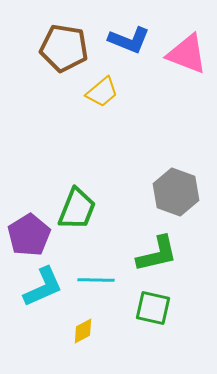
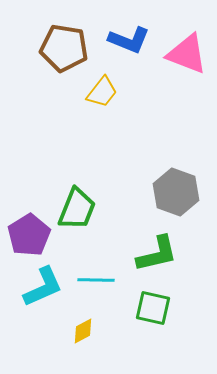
yellow trapezoid: rotated 12 degrees counterclockwise
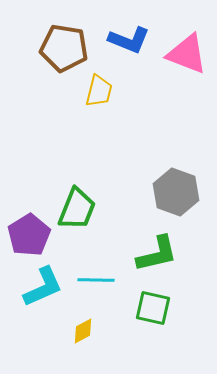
yellow trapezoid: moved 3 px left, 1 px up; rotated 24 degrees counterclockwise
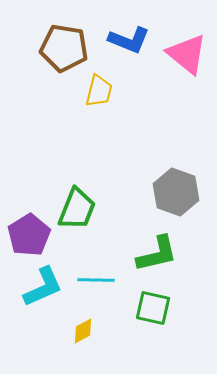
pink triangle: rotated 18 degrees clockwise
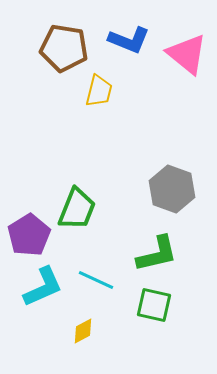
gray hexagon: moved 4 px left, 3 px up
cyan line: rotated 24 degrees clockwise
green square: moved 1 px right, 3 px up
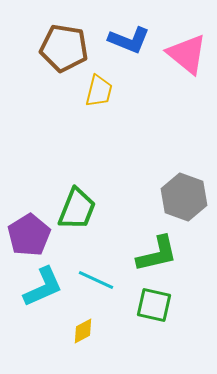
gray hexagon: moved 12 px right, 8 px down
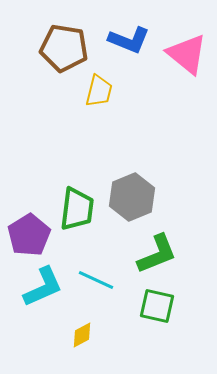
gray hexagon: moved 52 px left; rotated 18 degrees clockwise
green trapezoid: rotated 15 degrees counterclockwise
green L-shape: rotated 9 degrees counterclockwise
green square: moved 3 px right, 1 px down
yellow diamond: moved 1 px left, 4 px down
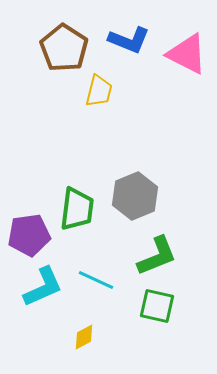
brown pentagon: rotated 24 degrees clockwise
pink triangle: rotated 12 degrees counterclockwise
gray hexagon: moved 3 px right, 1 px up
purple pentagon: rotated 24 degrees clockwise
green L-shape: moved 2 px down
yellow diamond: moved 2 px right, 2 px down
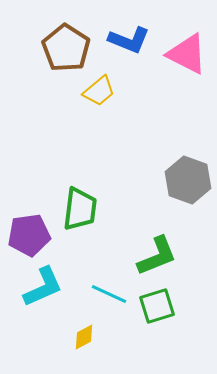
brown pentagon: moved 2 px right
yellow trapezoid: rotated 36 degrees clockwise
gray hexagon: moved 53 px right, 16 px up; rotated 18 degrees counterclockwise
green trapezoid: moved 3 px right
cyan line: moved 13 px right, 14 px down
green square: rotated 30 degrees counterclockwise
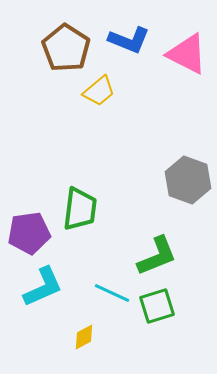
purple pentagon: moved 2 px up
cyan line: moved 3 px right, 1 px up
